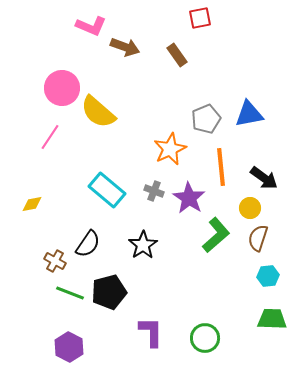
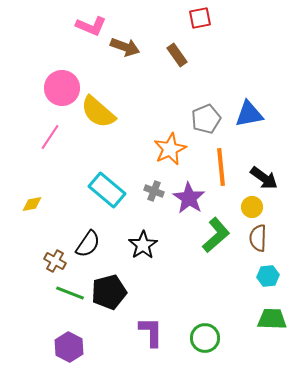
yellow circle: moved 2 px right, 1 px up
brown semicircle: rotated 16 degrees counterclockwise
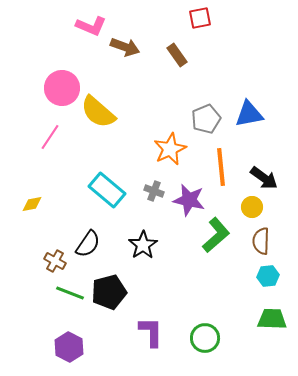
purple star: moved 2 px down; rotated 20 degrees counterclockwise
brown semicircle: moved 3 px right, 3 px down
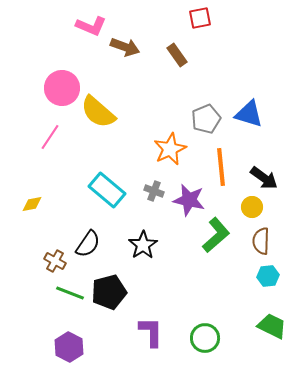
blue triangle: rotated 28 degrees clockwise
green trapezoid: moved 7 px down; rotated 24 degrees clockwise
